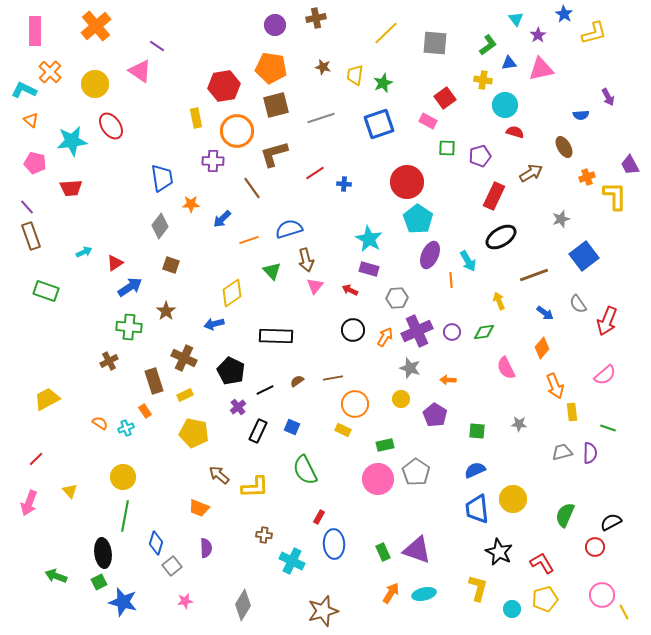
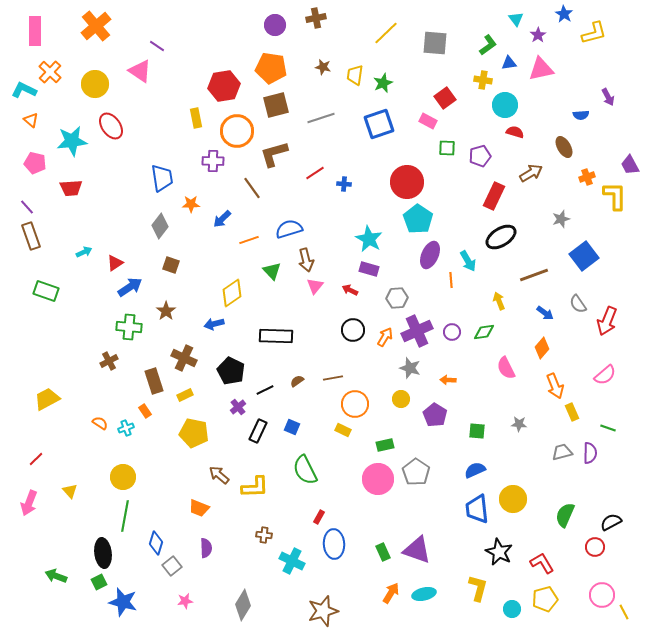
yellow rectangle at (572, 412): rotated 18 degrees counterclockwise
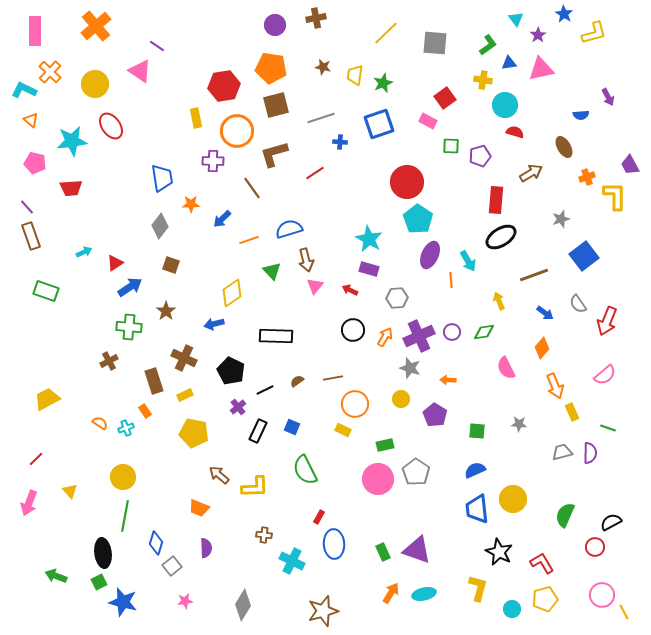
green square at (447, 148): moved 4 px right, 2 px up
blue cross at (344, 184): moved 4 px left, 42 px up
red rectangle at (494, 196): moved 2 px right, 4 px down; rotated 20 degrees counterclockwise
purple cross at (417, 331): moved 2 px right, 5 px down
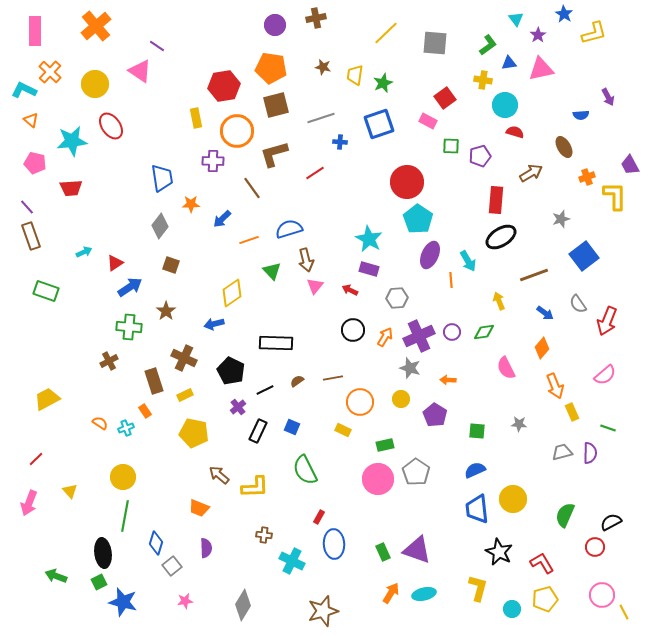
black rectangle at (276, 336): moved 7 px down
orange circle at (355, 404): moved 5 px right, 2 px up
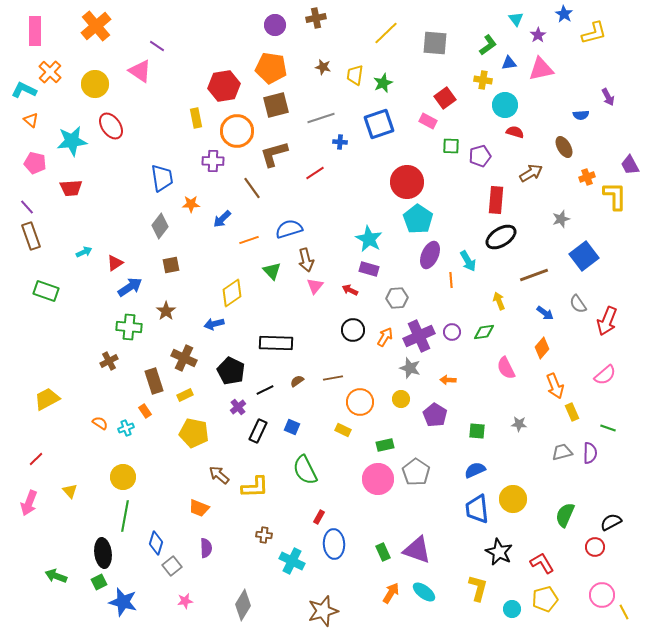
brown square at (171, 265): rotated 30 degrees counterclockwise
cyan ellipse at (424, 594): moved 2 px up; rotated 50 degrees clockwise
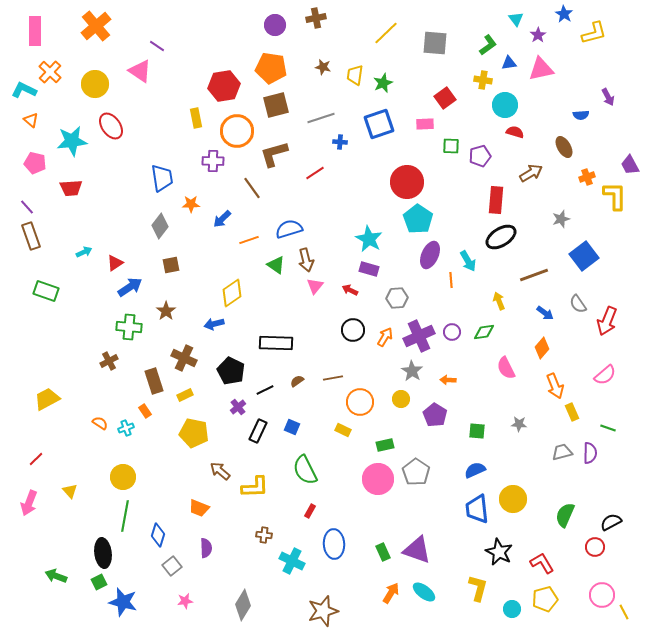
pink rectangle at (428, 121): moved 3 px left, 3 px down; rotated 30 degrees counterclockwise
green triangle at (272, 271): moved 4 px right, 6 px up; rotated 12 degrees counterclockwise
gray star at (410, 368): moved 2 px right, 3 px down; rotated 15 degrees clockwise
brown arrow at (219, 475): moved 1 px right, 4 px up
red rectangle at (319, 517): moved 9 px left, 6 px up
blue diamond at (156, 543): moved 2 px right, 8 px up
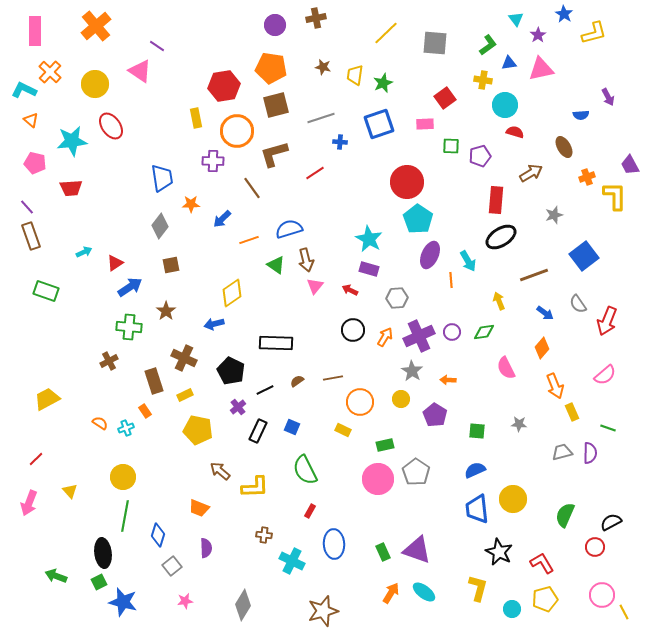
gray star at (561, 219): moved 7 px left, 4 px up
yellow pentagon at (194, 433): moved 4 px right, 3 px up
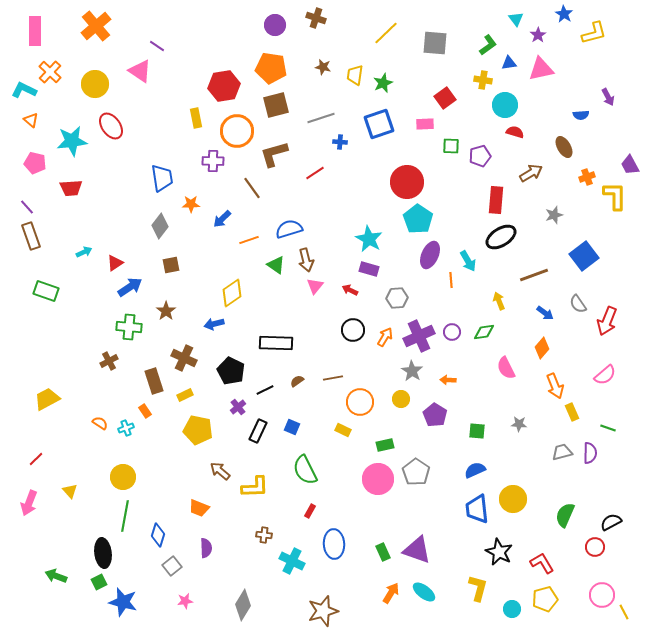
brown cross at (316, 18): rotated 30 degrees clockwise
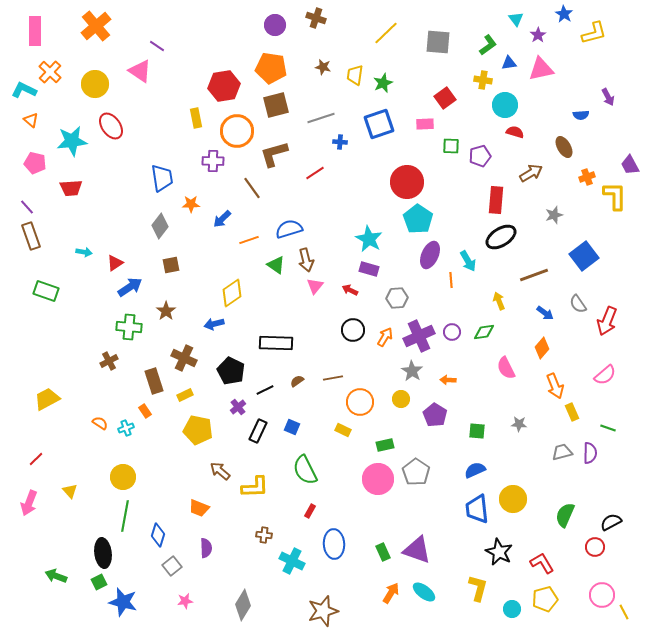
gray square at (435, 43): moved 3 px right, 1 px up
cyan arrow at (84, 252): rotated 35 degrees clockwise
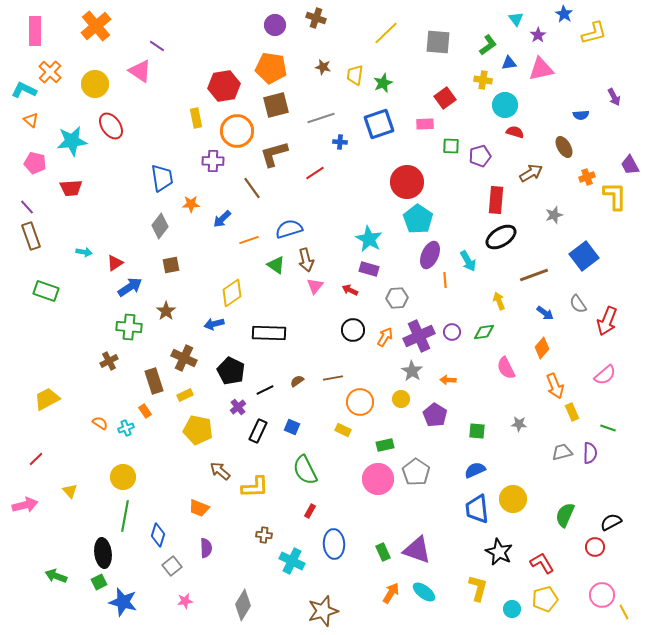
purple arrow at (608, 97): moved 6 px right
orange line at (451, 280): moved 6 px left
black rectangle at (276, 343): moved 7 px left, 10 px up
pink arrow at (29, 503): moved 4 px left, 2 px down; rotated 125 degrees counterclockwise
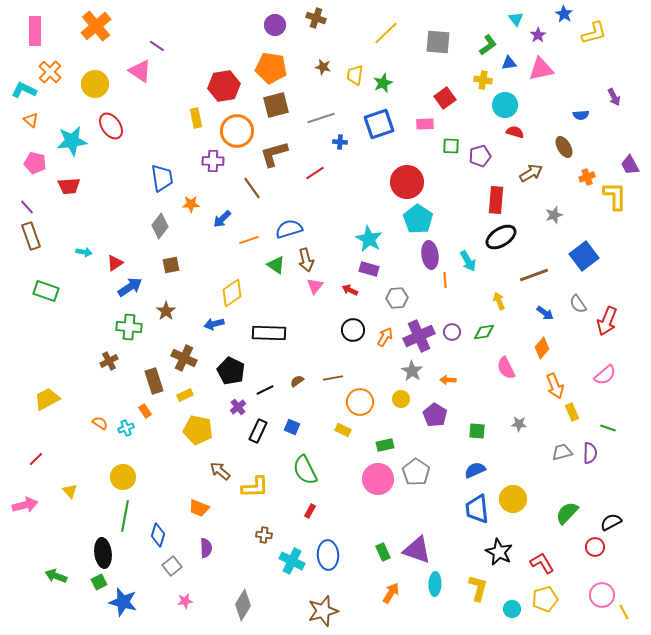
red trapezoid at (71, 188): moved 2 px left, 2 px up
purple ellipse at (430, 255): rotated 32 degrees counterclockwise
green semicircle at (565, 515): moved 2 px right, 2 px up; rotated 20 degrees clockwise
blue ellipse at (334, 544): moved 6 px left, 11 px down
cyan ellipse at (424, 592): moved 11 px right, 8 px up; rotated 55 degrees clockwise
